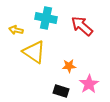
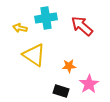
cyan cross: rotated 20 degrees counterclockwise
yellow arrow: moved 4 px right, 2 px up
yellow triangle: moved 3 px down
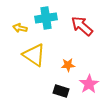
orange star: moved 1 px left, 1 px up
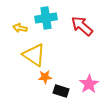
orange star: moved 23 px left, 12 px down
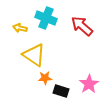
cyan cross: rotated 30 degrees clockwise
orange star: moved 1 px down
